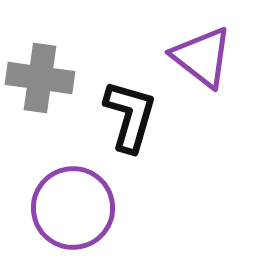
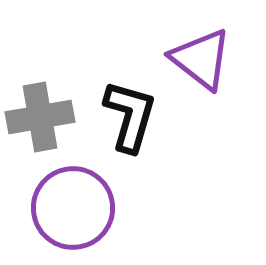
purple triangle: moved 1 px left, 2 px down
gray cross: moved 39 px down; rotated 18 degrees counterclockwise
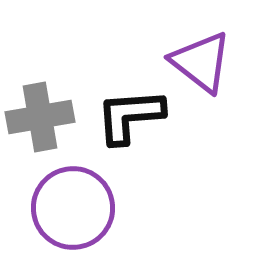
purple triangle: moved 3 px down
black L-shape: rotated 110 degrees counterclockwise
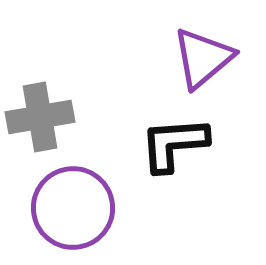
purple triangle: moved 2 px right, 4 px up; rotated 42 degrees clockwise
black L-shape: moved 44 px right, 28 px down
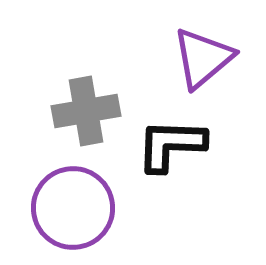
gray cross: moved 46 px right, 6 px up
black L-shape: moved 3 px left, 1 px down; rotated 6 degrees clockwise
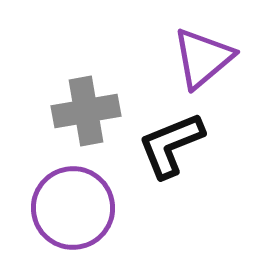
black L-shape: rotated 24 degrees counterclockwise
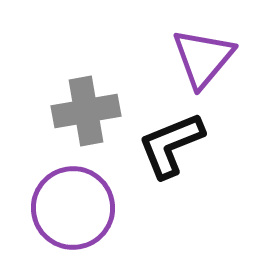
purple triangle: rotated 10 degrees counterclockwise
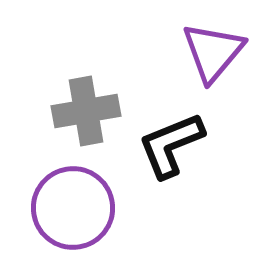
purple triangle: moved 10 px right, 6 px up
